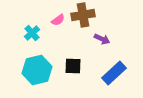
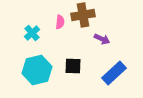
pink semicircle: moved 2 px right, 2 px down; rotated 48 degrees counterclockwise
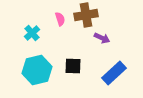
brown cross: moved 3 px right
pink semicircle: moved 3 px up; rotated 24 degrees counterclockwise
purple arrow: moved 1 px up
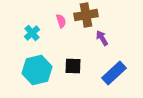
pink semicircle: moved 1 px right, 2 px down
purple arrow: rotated 147 degrees counterclockwise
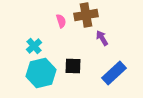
cyan cross: moved 2 px right, 13 px down
cyan hexagon: moved 4 px right, 3 px down
